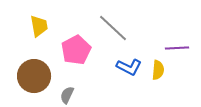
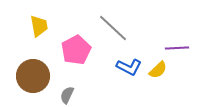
yellow semicircle: rotated 42 degrees clockwise
brown circle: moved 1 px left
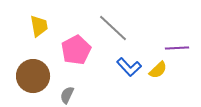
blue L-shape: rotated 20 degrees clockwise
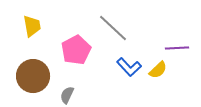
yellow trapezoid: moved 7 px left
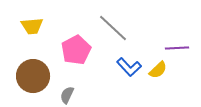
yellow trapezoid: rotated 95 degrees clockwise
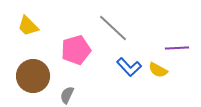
yellow trapezoid: moved 4 px left; rotated 50 degrees clockwise
pink pentagon: rotated 12 degrees clockwise
yellow semicircle: rotated 72 degrees clockwise
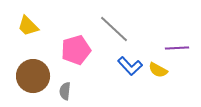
gray line: moved 1 px right, 1 px down
blue L-shape: moved 1 px right, 1 px up
gray semicircle: moved 2 px left, 4 px up; rotated 18 degrees counterclockwise
